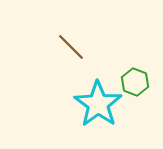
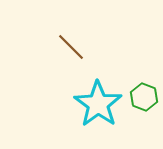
green hexagon: moved 9 px right, 15 px down
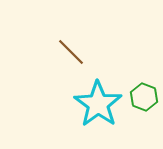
brown line: moved 5 px down
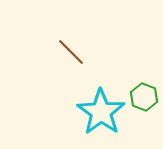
cyan star: moved 3 px right, 8 px down
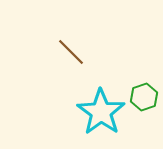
green hexagon: rotated 20 degrees clockwise
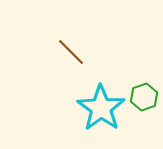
cyan star: moved 4 px up
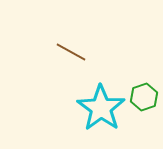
brown line: rotated 16 degrees counterclockwise
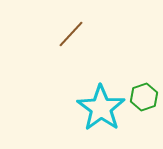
brown line: moved 18 px up; rotated 76 degrees counterclockwise
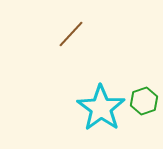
green hexagon: moved 4 px down
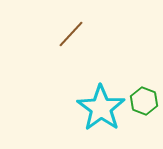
green hexagon: rotated 20 degrees counterclockwise
